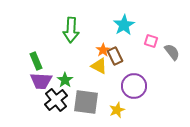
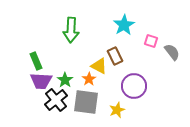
orange star: moved 14 px left, 29 px down
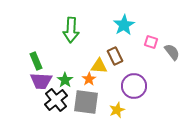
pink square: moved 1 px down
yellow triangle: rotated 24 degrees counterclockwise
